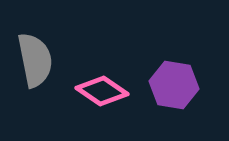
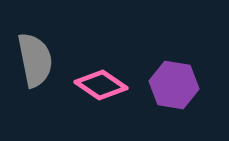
pink diamond: moved 1 px left, 6 px up
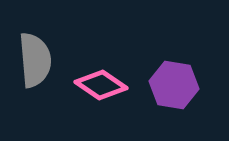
gray semicircle: rotated 6 degrees clockwise
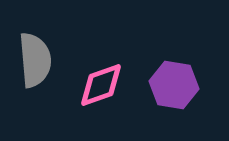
pink diamond: rotated 54 degrees counterclockwise
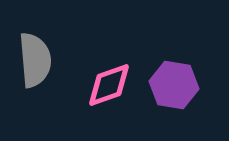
pink diamond: moved 8 px right
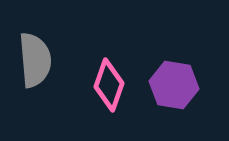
pink diamond: rotated 51 degrees counterclockwise
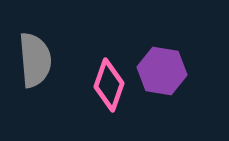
purple hexagon: moved 12 px left, 14 px up
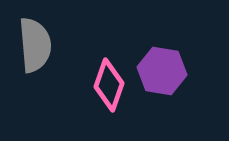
gray semicircle: moved 15 px up
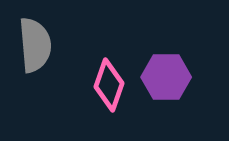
purple hexagon: moved 4 px right, 6 px down; rotated 9 degrees counterclockwise
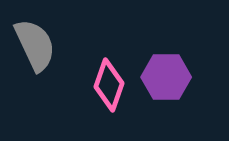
gray semicircle: rotated 20 degrees counterclockwise
